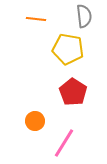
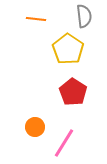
yellow pentagon: rotated 24 degrees clockwise
orange circle: moved 6 px down
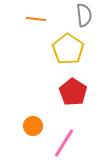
gray semicircle: moved 1 px up
orange circle: moved 2 px left, 1 px up
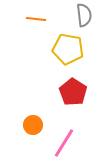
yellow pentagon: rotated 24 degrees counterclockwise
orange circle: moved 1 px up
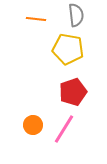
gray semicircle: moved 8 px left
red pentagon: rotated 20 degrees clockwise
pink line: moved 14 px up
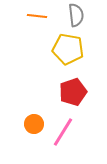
orange line: moved 1 px right, 3 px up
orange circle: moved 1 px right, 1 px up
pink line: moved 1 px left, 3 px down
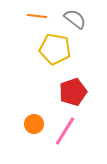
gray semicircle: moved 1 px left, 4 px down; rotated 45 degrees counterclockwise
yellow pentagon: moved 13 px left
pink line: moved 2 px right, 1 px up
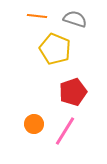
gray semicircle: rotated 20 degrees counterclockwise
yellow pentagon: rotated 12 degrees clockwise
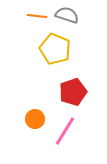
gray semicircle: moved 8 px left, 4 px up
orange circle: moved 1 px right, 5 px up
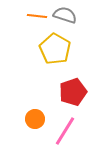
gray semicircle: moved 2 px left
yellow pentagon: rotated 8 degrees clockwise
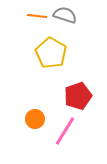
yellow pentagon: moved 4 px left, 4 px down
red pentagon: moved 5 px right, 4 px down
